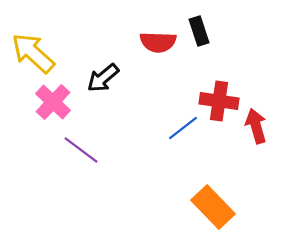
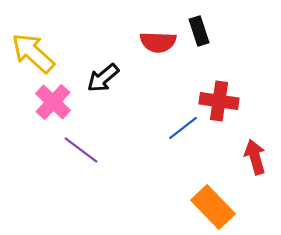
red arrow: moved 1 px left, 31 px down
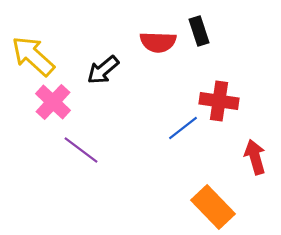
yellow arrow: moved 3 px down
black arrow: moved 8 px up
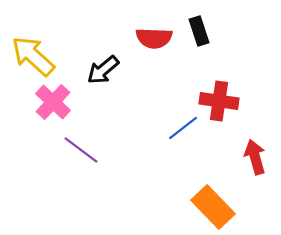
red semicircle: moved 4 px left, 4 px up
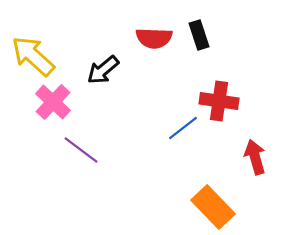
black rectangle: moved 4 px down
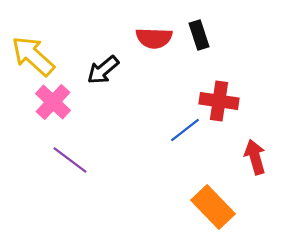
blue line: moved 2 px right, 2 px down
purple line: moved 11 px left, 10 px down
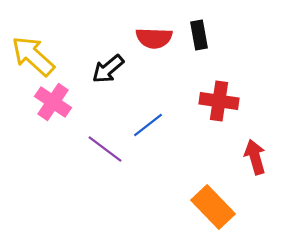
black rectangle: rotated 8 degrees clockwise
black arrow: moved 5 px right, 1 px up
pink cross: rotated 9 degrees counterclockwise
blue line: moved 37 px left, 5 px up
purple line: moved 35 px right, 11 px up
